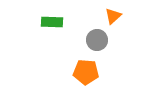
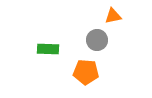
orange triangle: rotated 30 degrees clockwise
green rectangle: moved 4 px left, 27 px down
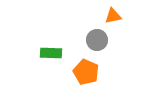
green rectangle: moved 3 px right, 4 px down
orange pentagon: rotated 20 degrees clockwise
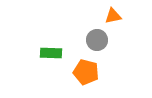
orange pentagon: rotated 10 degrees counterclockwise
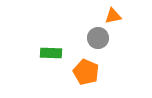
gray circle: moved 1 px right, 2 px up
orange pentagon: rotated 10 degrees clockwise
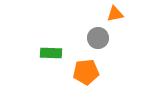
orange triangle: moved 2 px right, 2 px up
orange pentagon: rotated 30 degrees counterclockwise
